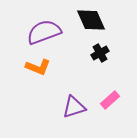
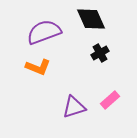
black diamond: moved 1 px up
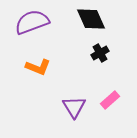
purple semicircle: moved 12 px left, 10 px up
purple triangle: rotated 45 degrees counterclockwise
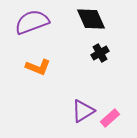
pink rectangle: moved 18 px down
purple triangle: moved 9 px right, 4 px down; rotated 30 degrees clockwise
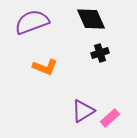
black cross: rotated 12 degrees clockwise
orange L-shape: moved 7 px right
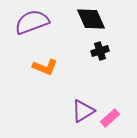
black cross: moved 2 px up
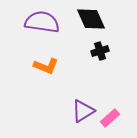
purple semicircle: moved 10 px right; rotated 28 degrees clockwise
orange L-shape: moved 1 px right, 1 px up
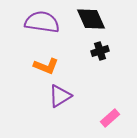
purple triangle: moved 23 px left, 15 px up
